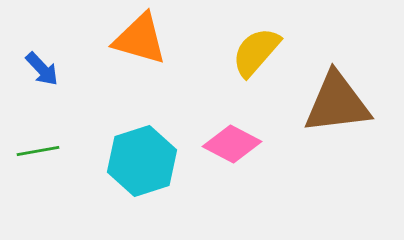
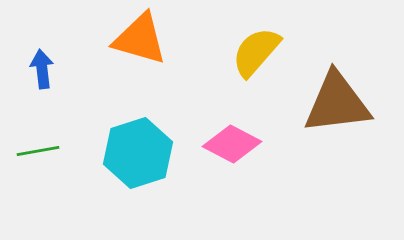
blue arrow: rotated 144 degrees counterclockwise
cyan hexagon: moved 4 px left, 8 px up
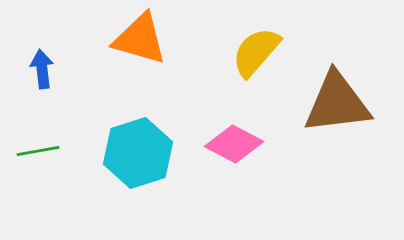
pink diamond: moved 2 px right
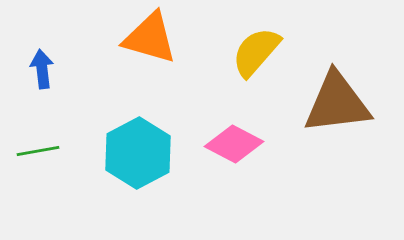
orange triangle: moved 10 px right, 1 px up
cyan hexagon: rotated 10 degrees counterclockwise
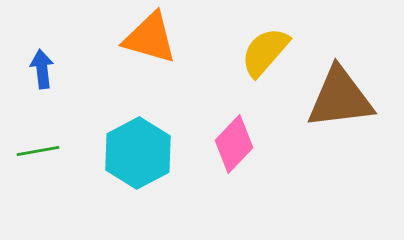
yellow semicircle: moved 9 px right
brown triangle: moved 3 px right, 5 px up
pink diamond: rotated 74 degrees counterclockwise
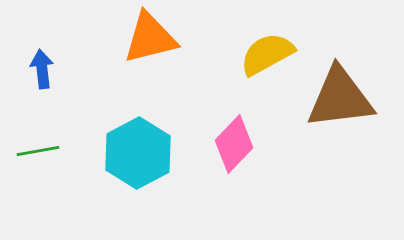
orange triangle: rotated 30 degrees counterclockwise
yellow semicircle: moved 2 px right, 2 px down; rotated 20 degrees clockwise
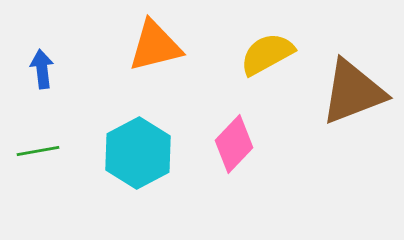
orange triangle: moved 5 px right, 8 px down
brown triangle: moved 13 px right, 6 px up; rotated 14 degrees counterclockwise
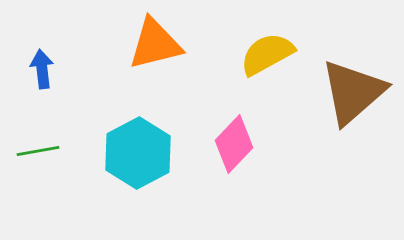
orange triangle: moved 2 px up
brown triangle: rotated 20 degrees counterclockwise
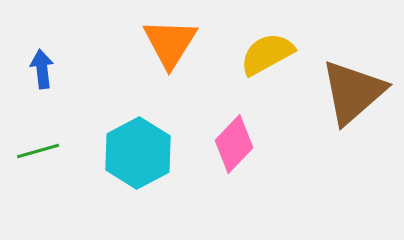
orange triangle: moved 15 px right, 1 px up; rotated 44 degrees counterclockwise
green line: rotated 6 degrees counterclockwise
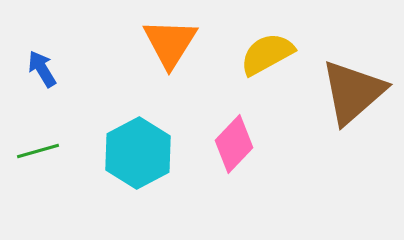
blue arrow: rotated 24 degrees counterclockwise
